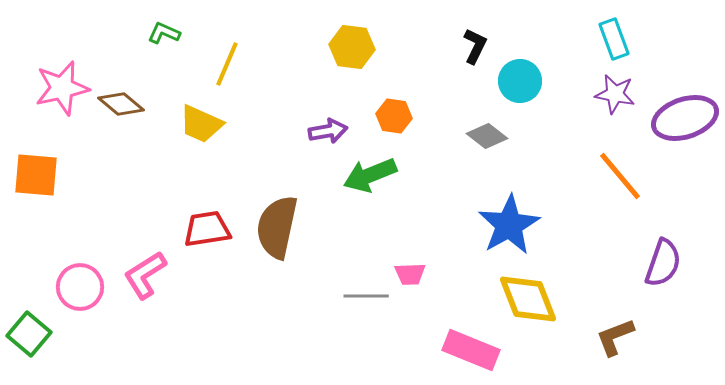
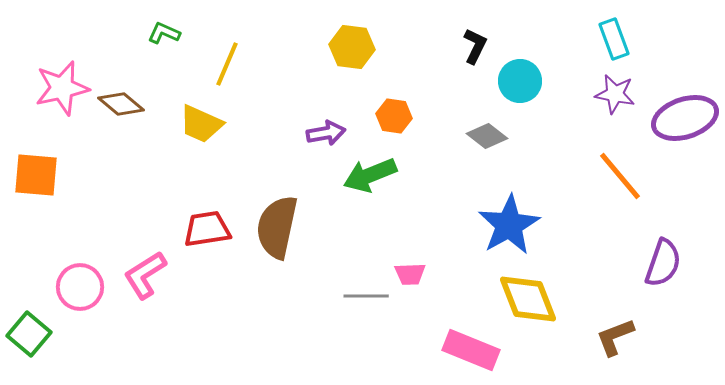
purple arrow: moved 2 px left, 2 px down
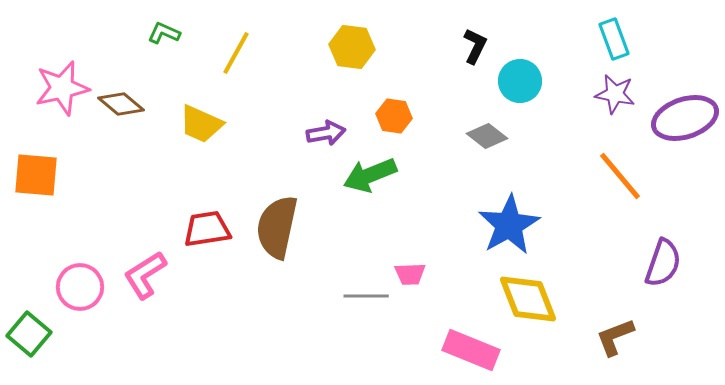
yellow line: moved 9 px right, 11 px up; rotated 6 degrees clockwise
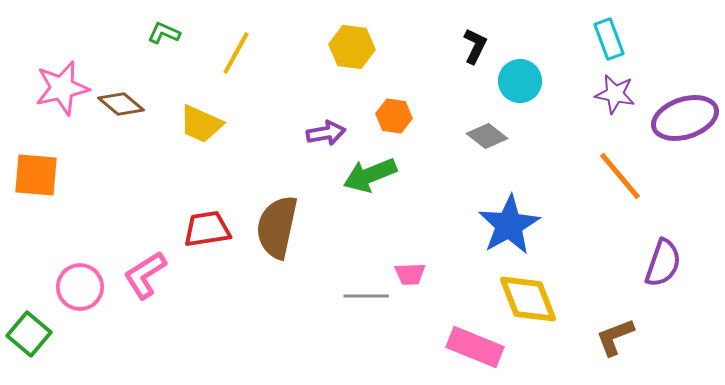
cyan rectangle: moved 5 px left
pink rectangle: moved 4 px right, 3 px up
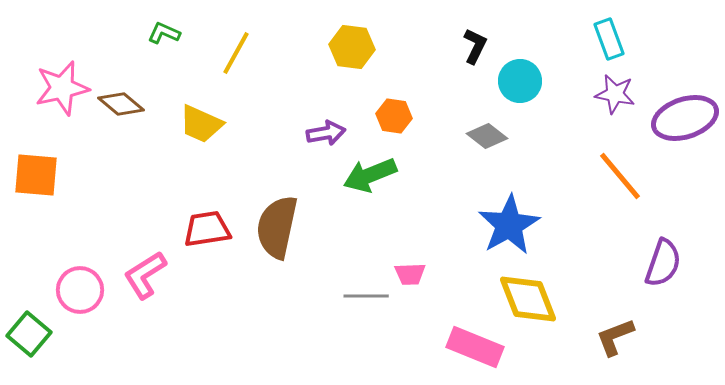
pink circle: moved 3 px down
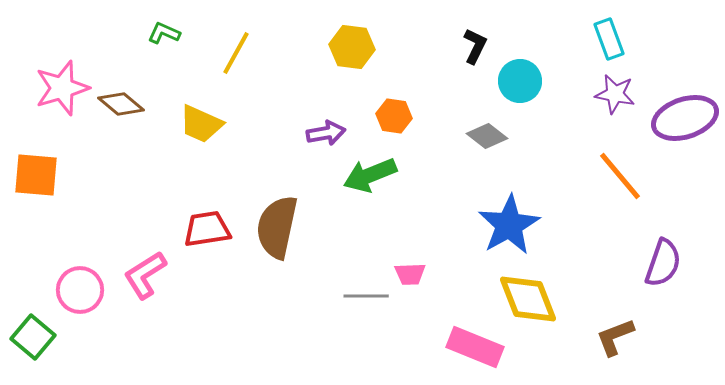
pink star: rotated 4 degrees counterclockwise
green square: moved 4 px right, 3 px down
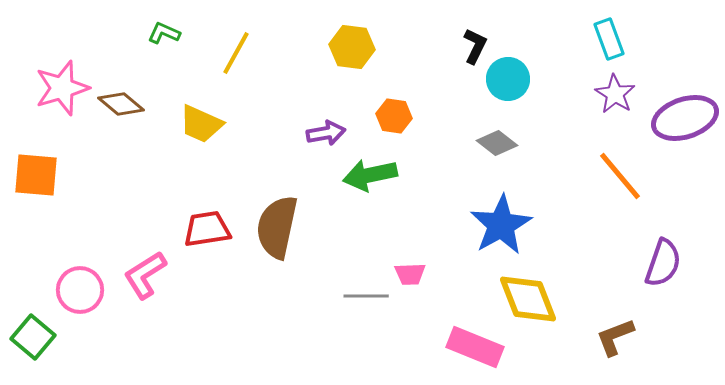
cyan circle: moved 12 px left, 2 px up
purple star: rotated 21 degrees clockwise
gray diamond: moved 10 px right, 7 px down
green arrow: rotated 10 degrees clockwise
blue star: moved 8 px left
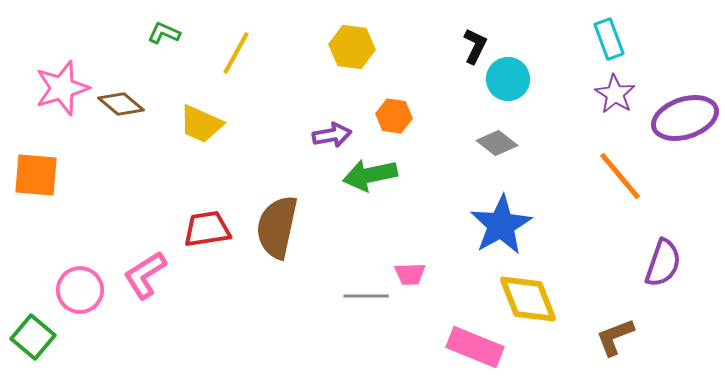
purple arrow: moved 6 px right, 2 px down
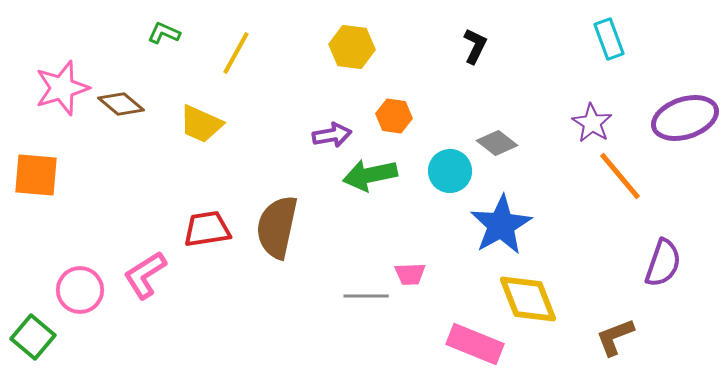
cyan circle: moved 58 px left, 92 px down
purple star: moved 23 px left, 29 px down
pink rectangle: moved 3 px up
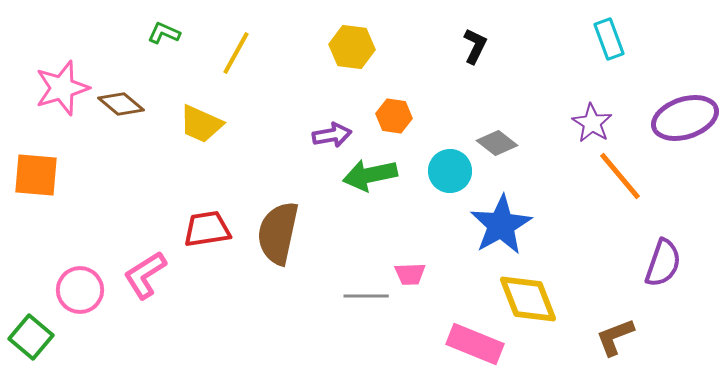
brown semicircle: moved 1 px right, 6 px down
green square: moved 2 px left
